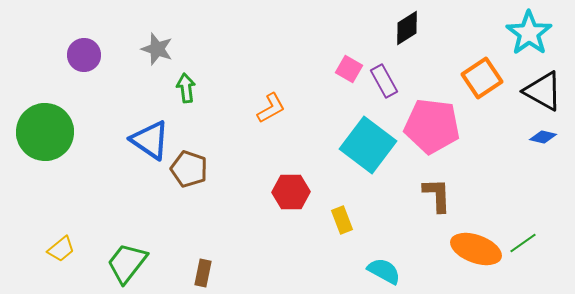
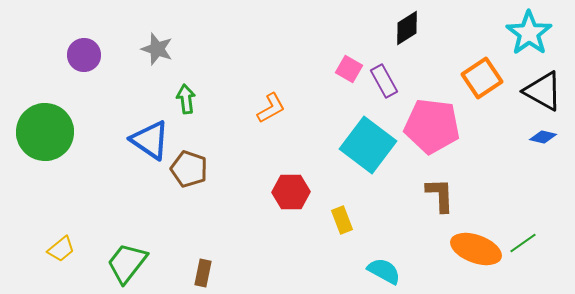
green arrow: moved 11 px down
brown L-shape: moved 3 px right
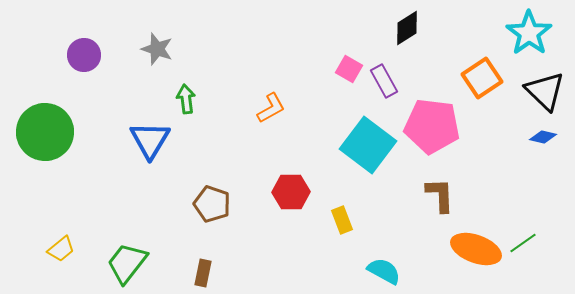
black triangle: moved 2 px right; rotated 15 degrees clockwise
blue triangle: rotated 27 degrees clockwise
brown pentagon: moved 23 px right, 35 px down
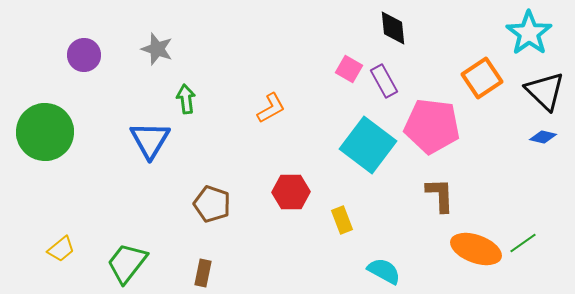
black diamond: moved 14 px left; rotated 63 degrees counterclockwise
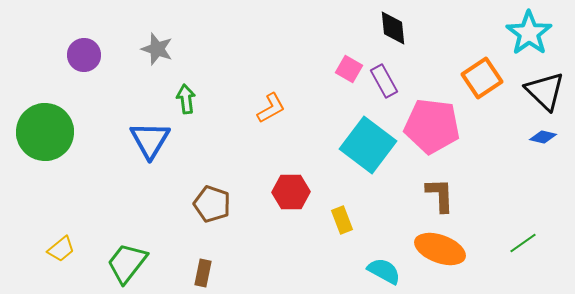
orange ellipse: moved 36 px left
